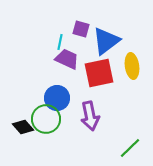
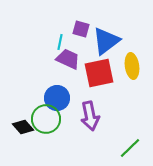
purple trapezoid: moved 1 px right
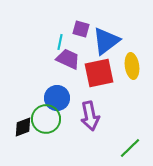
black diamond: rotated 70 degrees counterclockwise
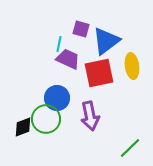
cyan line: moved 1 px left, 2 px down
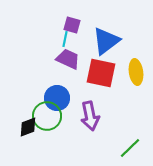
purple square: moved 9 px left, 4 px up
cyan line: moved 6 px right, 5 px up
yellow ellipse: moved 4 px right, 6 px down
red square: moved 2 px right; rotated 24 degrees clockwise
green circle: moved 1 px right, 3 px up
black diamond: moved 5 px right
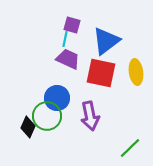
black diamond: rotated 45 degrees counterclockwise
